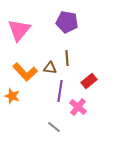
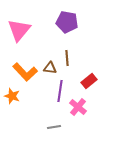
gray line: rotated 48 degrees counterclockwise
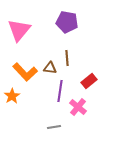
orange star: rotated 21 degrees clockwise
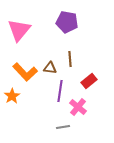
brown line: moved 3 px right, 1 px down
gray line: moved 9 px right
